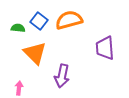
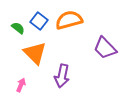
green semicircle: rotated 32 degrees clockwise
purple trapezoid: rotated 40 degrees counterclockwise
pink arrow: moved 2 px right, 3 px up; rotated 16 degrees clockwise
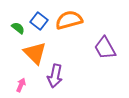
purple trapezoid: rotated 15 degrees clockwise
purple arrow: moved 7 px left
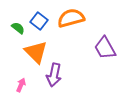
orange semicircle: moved 2 px right, 2 px up
orange triangle: moved 1 px right, 1 px up
purple arrow: moved 1 px left, 1 px up
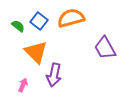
green semicircle: moved 2 px up
pink arrow: moved 2 px right
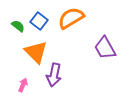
orange semicircle: rotated 16 degrees counterclockwise
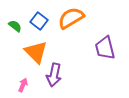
green semicircle: moved 3 px left
purple trapezoid: rotated 15 degrees clockwise
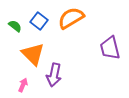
purple trapezoid: moved 5 px right
orange triangle: moved 3 px left, 2 px down
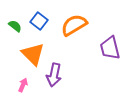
orange semicircle: moved 3 px right, 7 px down
